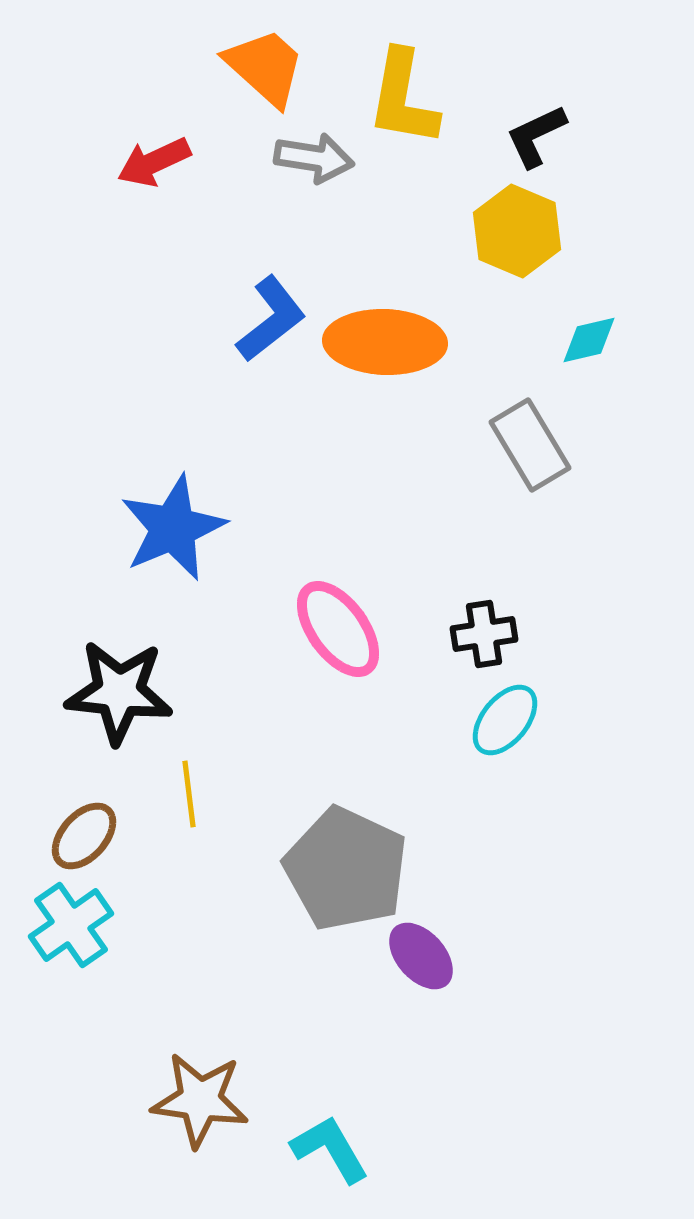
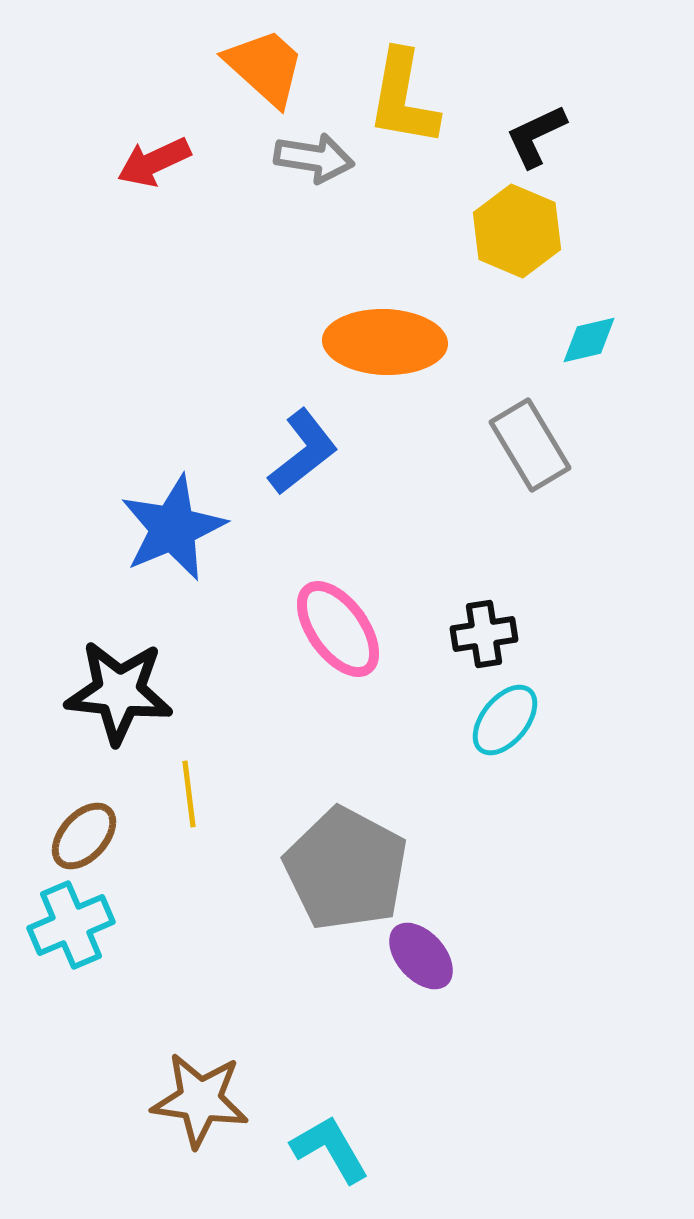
blue L-shape: moved 32 px right, 133 px down
gray pentagon: rotated 3 degrees clockwise
cyan cross: rotated 12 degrees clockwise
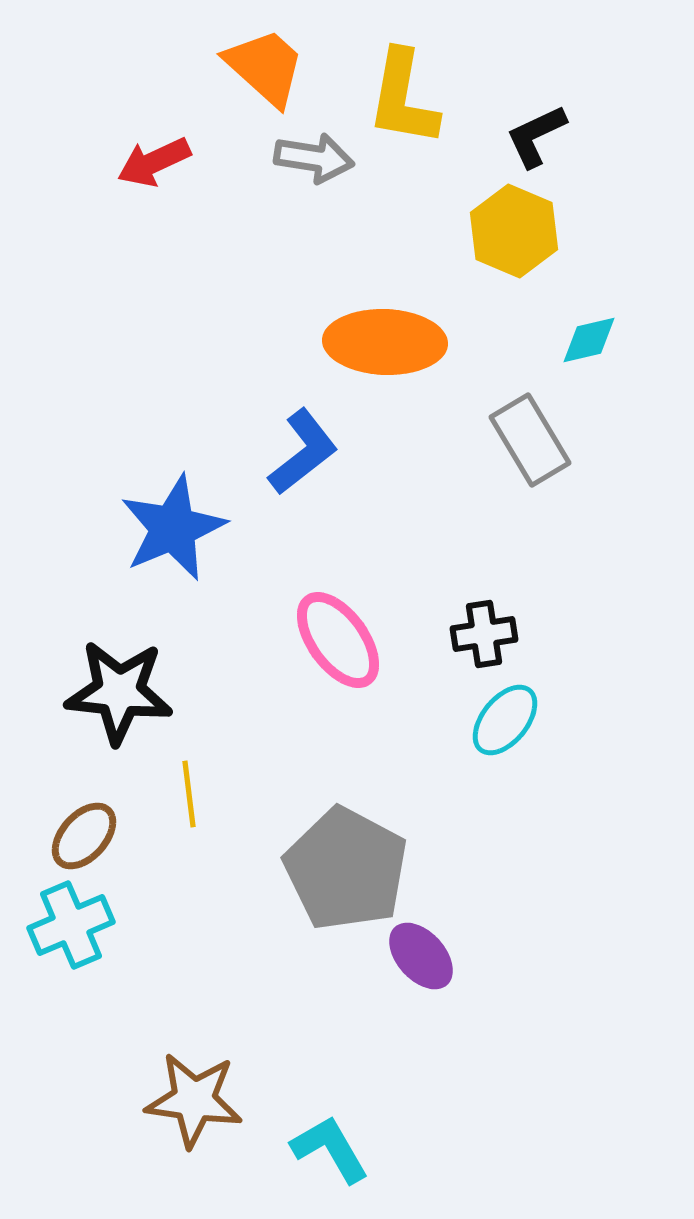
yellow hexagon: moved 3 px left
gray rectangle: moved 5 px up
pink ellipse: moved 11 px down
brown star: moved 6 px left
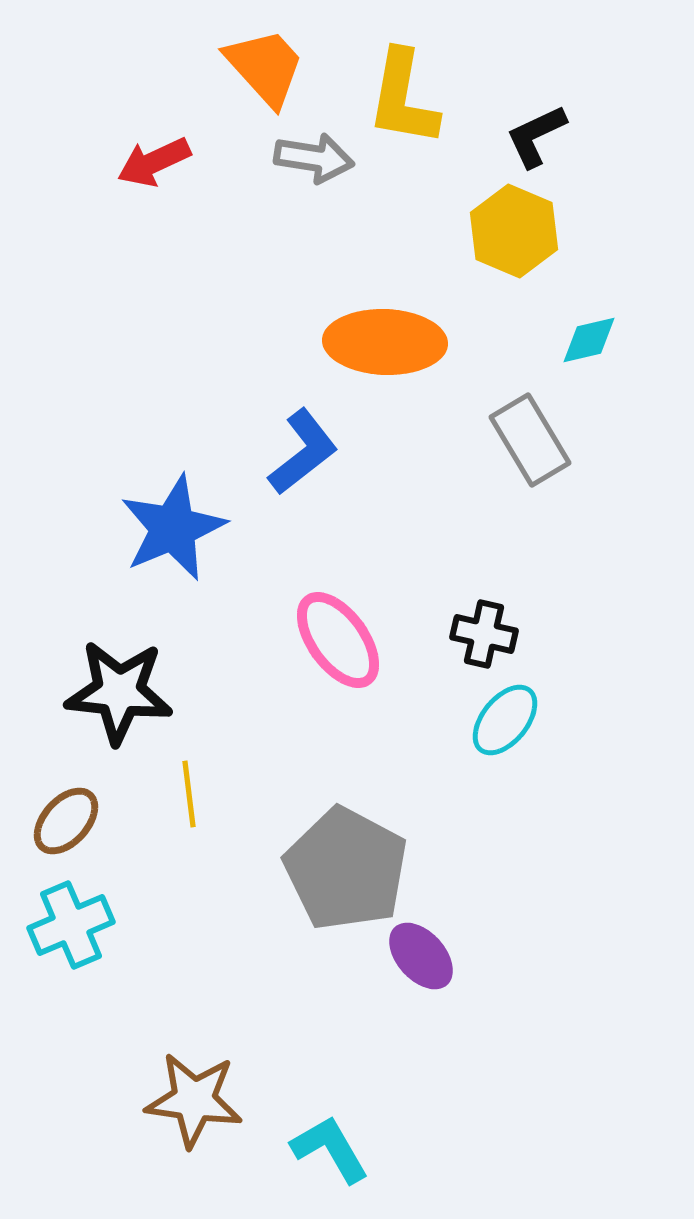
orange trapezoid: rotated 6 degrees clockwise
black cross: rotated 22 degrees clockwise
brown ellipse: moved 18 px left, 15 px up
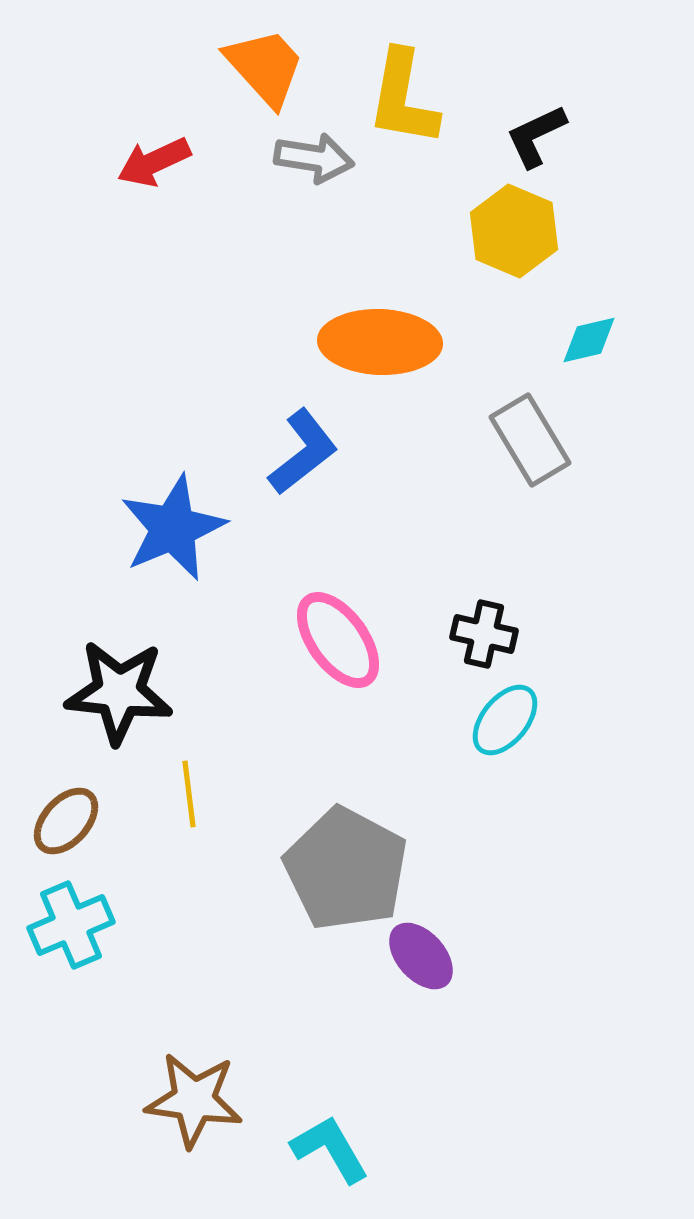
orange ellipse: moved 5 px left
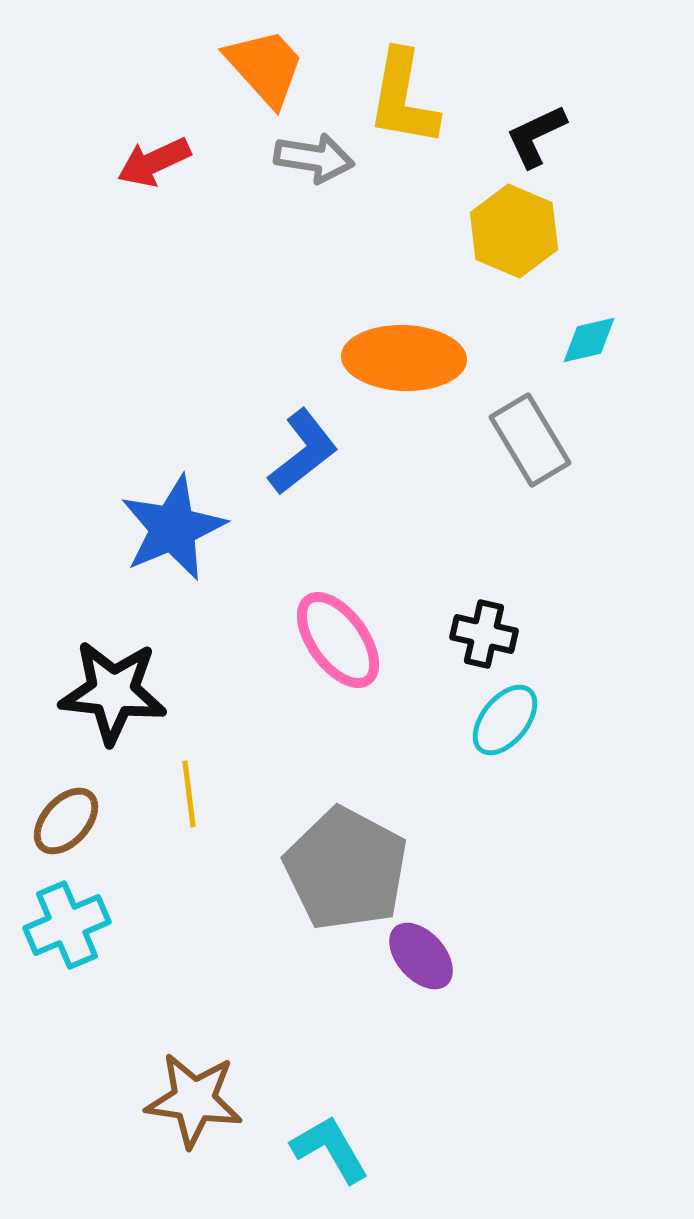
orange ellipse: moved 24 px right, 16 px down
black star: moved 6 px left
cyan cross: moved 4 px left
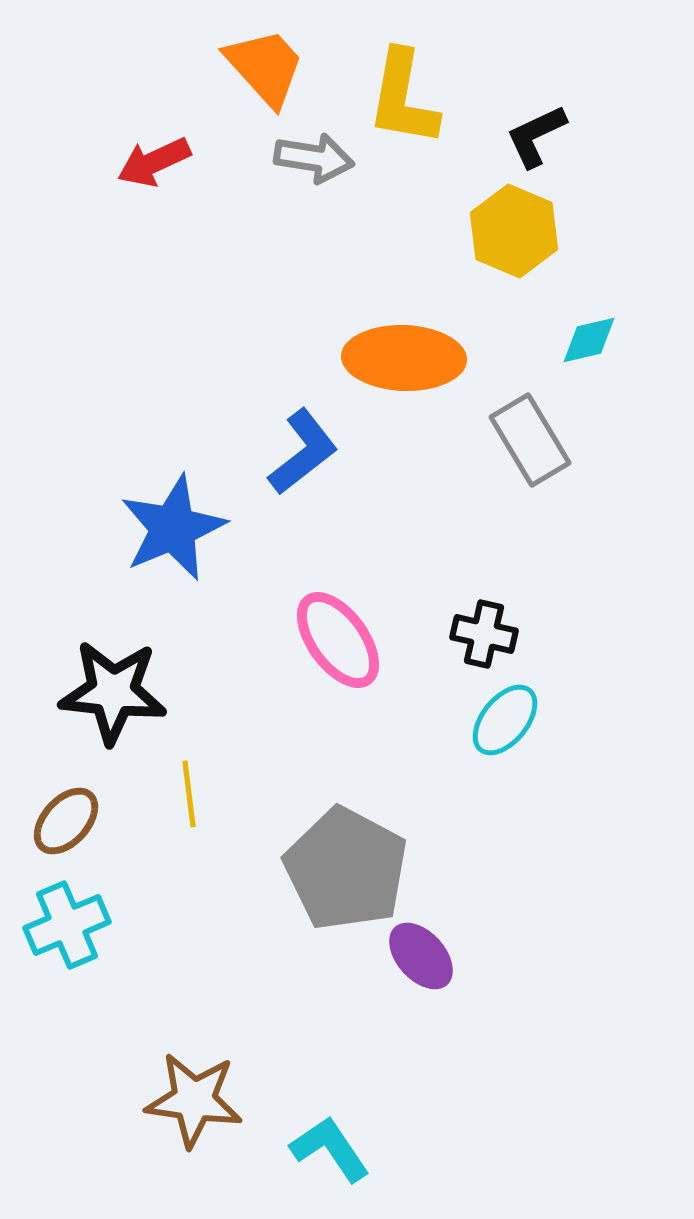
cyan L-shape: rotated 4 degrees counterclockwise
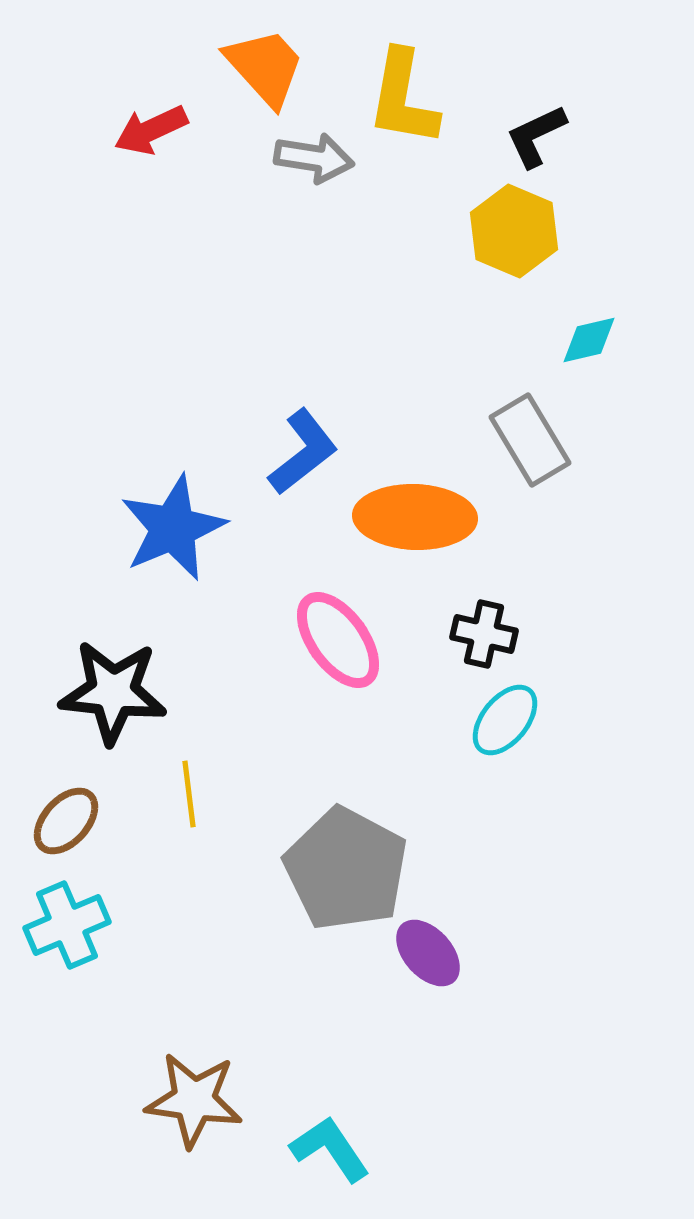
red arrow: moved 3 px left, 32 px up
orange ellipse: moved 11 px right, 159 px down
purple ellipse: moved 7 px right, 3 px up
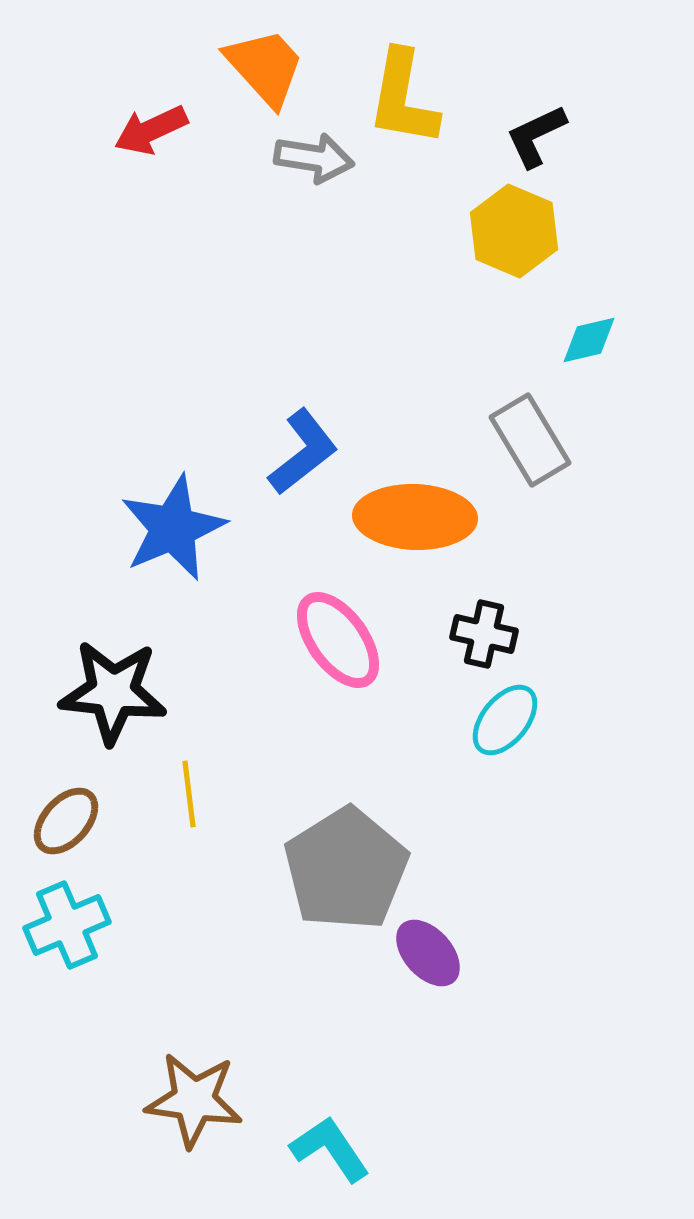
gray pentagon: rotated 12 degrees clockwise
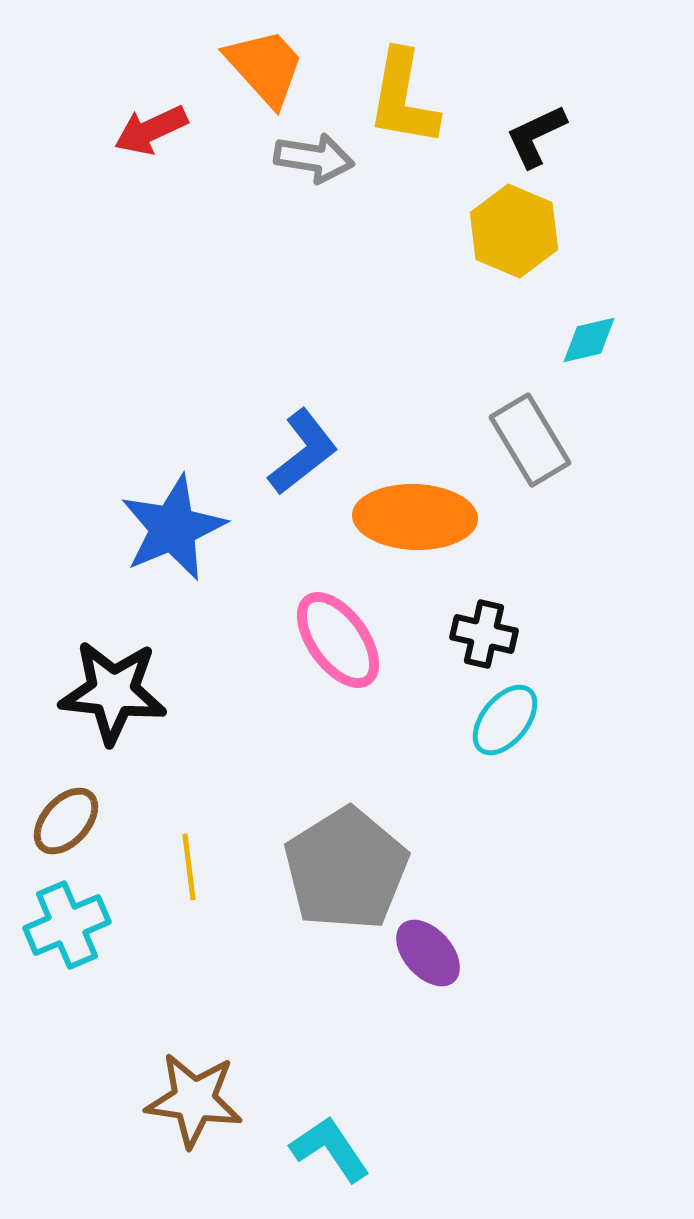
yellow line: moved 73 px down
